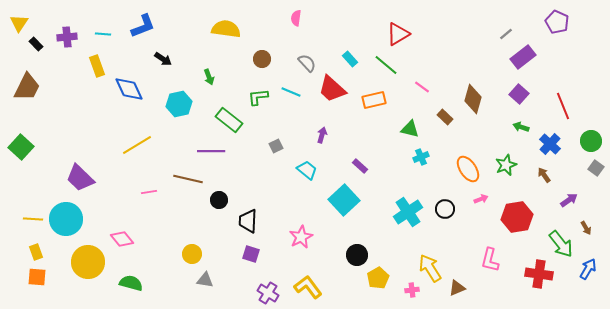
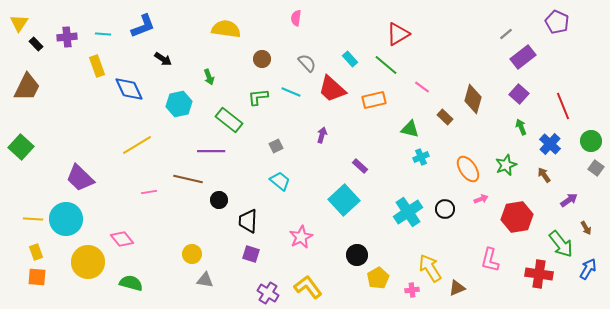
green arrow at (521, 127): rotated 49 degrees clockwise
cyan trapezoid at (307, 170): moved 27 px left, 11 px down
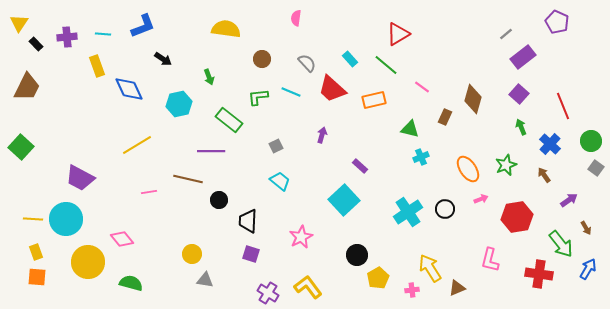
brown rectangle at (445, 117): rotated 70 degrees clockwise
purple trapezoid at (80, 178): rotated 16 degrees counterclockwise
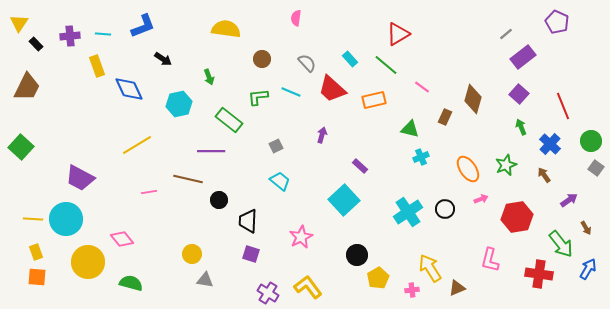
purple cross at (67, 37): moved 3 px right, 1 px up
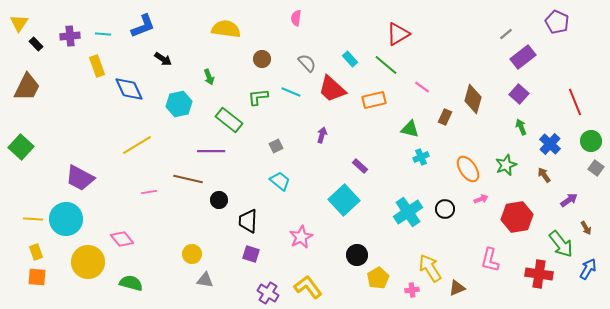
red line at (563, 106): moved 12 px right, 4 px up
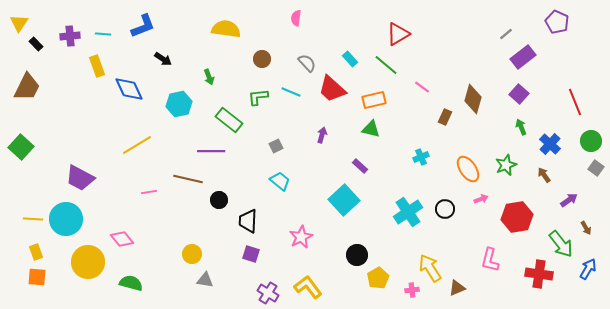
green triangle at (410, 129): moved 39 px left
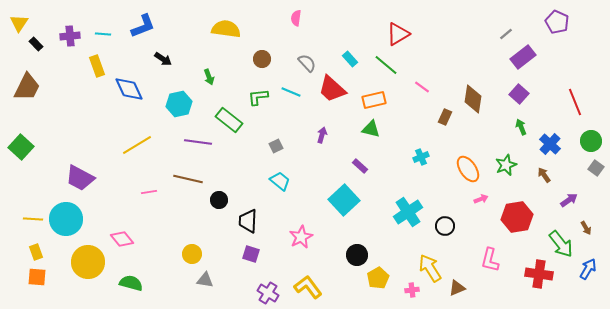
brown diamond at (473, 99): rotated 8 degrees counterclockwise
purple line at (211, 151): moved 13 px left, 9 px up; rotated 8 degrees clockwise
black circle at (445, 209): moved 17 px down
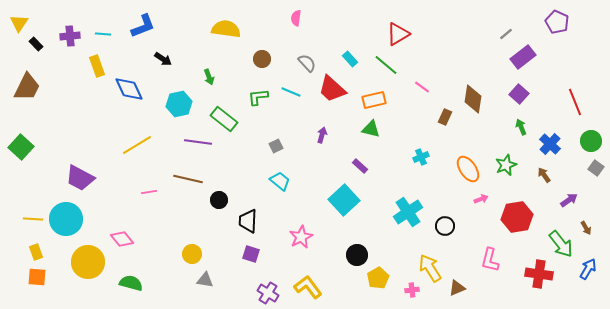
green rectangle at (229, 120): moved 5 px left, 1 px up
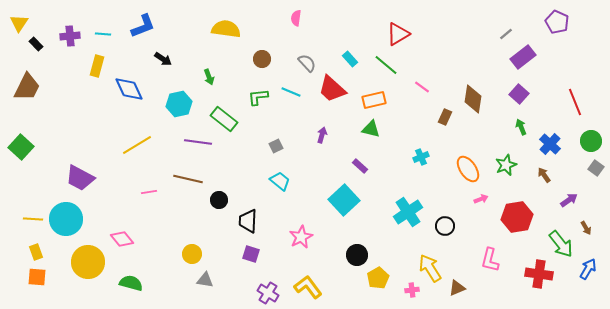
yellow rectangle at (97, 66): rotated 35 degrees clockwise
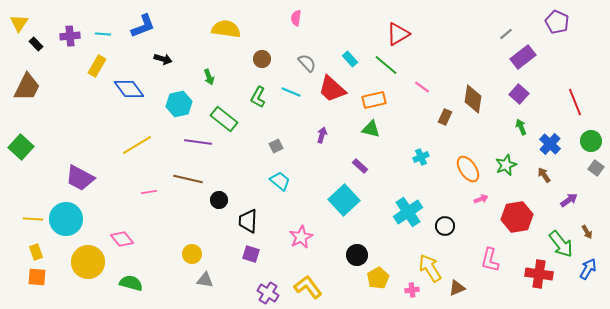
black arrow at (163, 59): rotated 18 degrees counterclockwise
yellow rectangle at (97, 66): rotated 15 degrees clockwise
blue diamond at (129, 89): rotated 12 degrees counterclockwise
green L-shape at (258, 97): rotated 55 degrees counterclockwise
brown arrow at (586, 228): moved 1 px right, 4 px down
